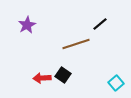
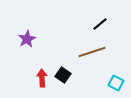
purple star: moved 14 px down
brown line: moved 16 px right, 8 px down
red arrow: rotated 90 degrees clockwise
cyan square: rotated 21 degrees counterclockwise
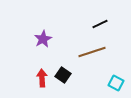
black line: rotated 14 degrees clockwise
purple star: moved 16 px right
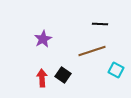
black line: rotated 28 degrees clockwise
brown line: moved 1 px up
cyan square: moved 13 px up
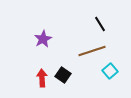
black line: rotated 56 degrees clockwise
cyan square: moved 6 px left, 1 px down; rotated 21 degrees clockwise
